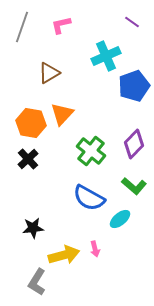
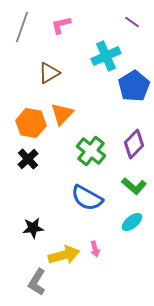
blue pentagon: rotated 12 degrees counterclockwise
blue semicircle: moved 2 px left
cyan ellipse: moved 12 px right, 3 px down
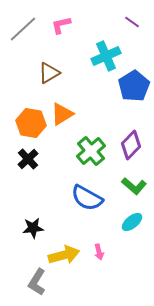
gray line: moved 1 px right, 2 px down; rotated 28 degrees clockwise
orange triangle: rotated 15 degrees clockwise
purple diamond: moved 3 px left, 1 px down
green cross: rotated 12 degrees clockwise
pink arrow: moved 4 px right, 3 px down
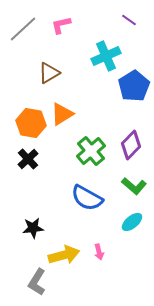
purple line: moved 3 px left, 2 px up
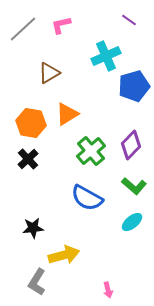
blue pentagon: rotated 16 degrees clockwise
orange triangle: moved 5 px right
pink arrow: moved 9 px right, 38 px down
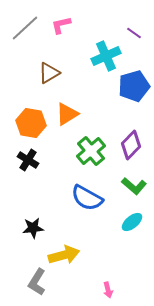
purple line: moved 5 px right, 13 px down
gray line: moved 2 px right, 1 px up
black cross: moved 1 px down; rotated 15 degrees counterclockwise
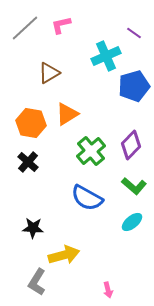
black cross: moved 2 px down; rotated 10 degrees clockwise
black star: rotated 10 degrees clockwise
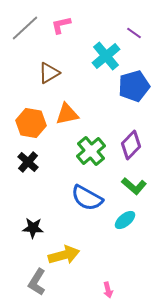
cyan cross: rotated 16 degrees counterclockwise
orange triangle: rotated 20 degrees clockwise
cyan ellipse: moved 7 px left, 2 px up
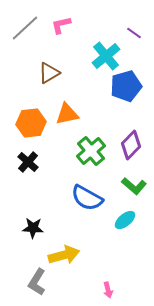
blue pentagon: moved 8 px left
orange hexagon: rotated 16 degrees counterclockwise
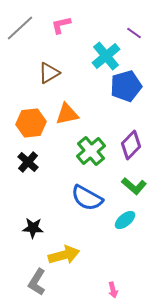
gray line: moved 5 px left
pink arrow: moved 5 px right
